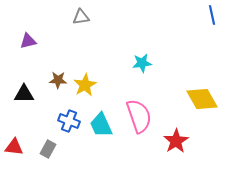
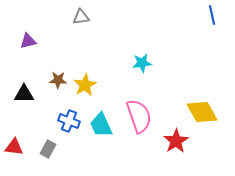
yellow diamond: moved 13 px down
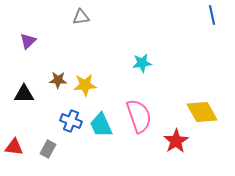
purple triangle: rotated 30 degrees counterclockwise
yellow star: rotated 25 degrees clockwise
blue cross: moved 2 px right
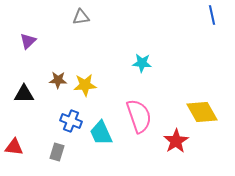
cyan star: rotated 12 degrees clockwise
cyan trapezoid: moved 8 px down
gray rectangle: moved 9 px right, 3 px down; rotated 12 degrees counterclockwise
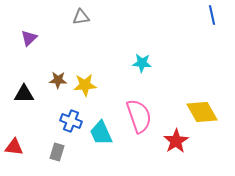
purple triangle: moved 1 px right, 3 px up
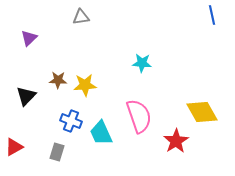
black triangle: moved 2 px right, 2 px down; rotated 45 degrees counterclockwise
red triangle: rotated 36 degrees counterclockwise
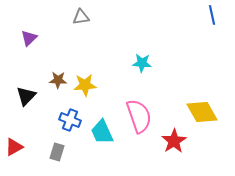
blue cross: moved 1 px left, 1 px up
cyan trapezoid: moved 1 px right, 1 px up
red star: moved 2 px left
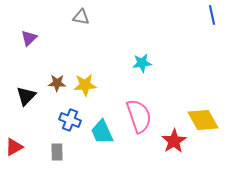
gray triangle: rotated 18 degrees clockwise
cyan star: rotated 12 degrees counterclockwise
brown star: moved 1 px left, 3 px down
yellow diamond: moved 1 px right, 8 px down
gray rectangle: rotated 18 degrees counterclockwise
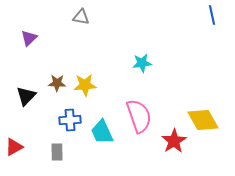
blue cross: rotated 25 degrees counterclockwise
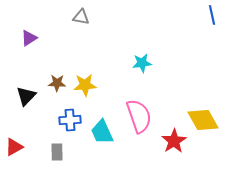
purple triangle: rotated 12 degrees clockwise
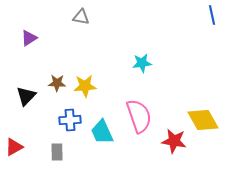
yellow star: moved 1 px down
red star: rotated 30 degrees counterclockwise
